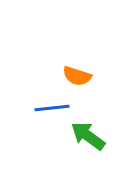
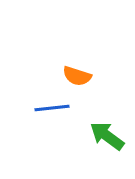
green arrow: moved 19 px right
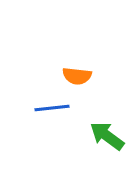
orange semicircle: rotated 12 degrees counterclockwise
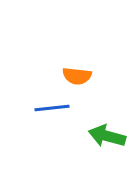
green arrow: rotated 21 degrees counterclockwise
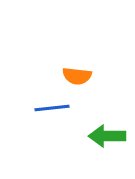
green arrow: rotated 15 degrees counterclockwise
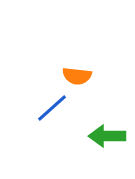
blue line: rotated 36 degrees counterclockwise
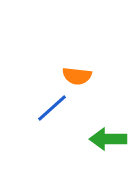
green arrow: moved 1 px right, 3 px down
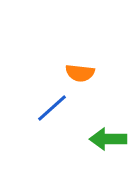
orange semicircle: moved 3 px right, 3 px up
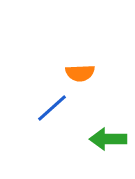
orange semicircle: rotated 8 degrees counterclockwise
